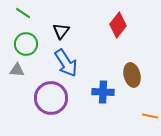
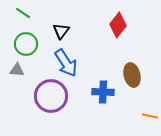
purple circle: moved 2 px up
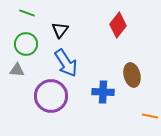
green line: moved 4 px right; rotated 14 degrees counterclockwise
black triangle: moved 1 px left, 1 px up
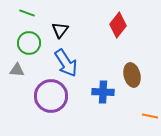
green circle: moved 3 px right, 1 px up
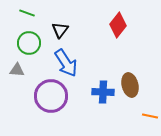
brown ellipse: moved 2 px left, 10 px down
